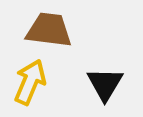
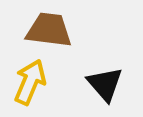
black triangle: rotated 12 degrees counterclockwise
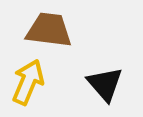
yellow arrow: moved 2 px left
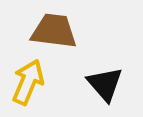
brown trapezoid: moved 5 px right, 1 px down
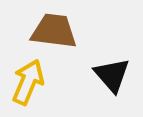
black triangle: moved 7 px right, 9 px up
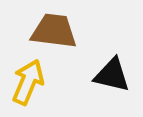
black triangle: rotated 36 degrees counterclockwise
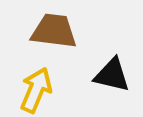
yellow arrow: moved 8 px right, 8 px down
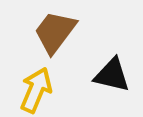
brown trapezoid: moved 1 px right, 1 px down; rotated 60 degrees counterclockwise
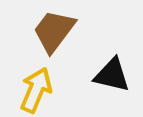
brown trapezoid: moved 1 px left, 1 px up
